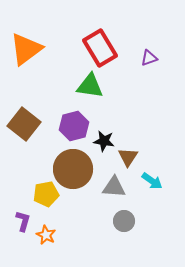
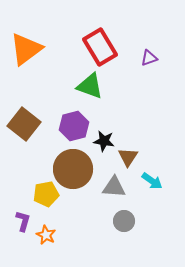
red rectangle: moved 1 px up
green triangle: rotated 12 degrees clockwise
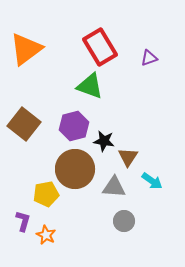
brown circle: moved 2 px right
